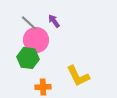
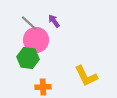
yellow L-shape: moved 8 px right
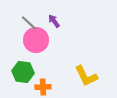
green hexagon: moved 5 px left, 14 px down
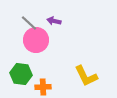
purple arrow: rotated 40 degrees counterclockwise
green hexagon: moved 2 px left, 2 px down
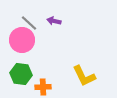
pink circle: moved 14 px left
yellow L-shape: moved 2 px left
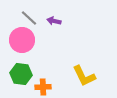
gray line: moved 5 px up
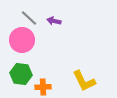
yellow L-shape: moved 5 px down
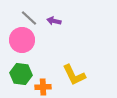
yellow L-shape: moved 10 px left, 6 px up
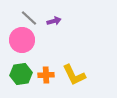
purple arrow: rotated 152 degrees clockwise
green hexagon: rotated 15 degrees counterclockwise
orange cross: moved 3 px right, 12 px up
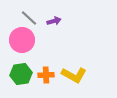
yellow L-shape: rotated 35 degrees counterclockwise
